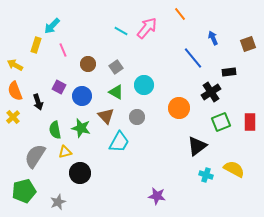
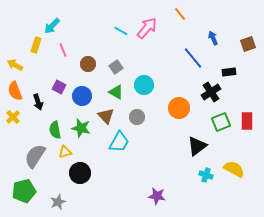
red rectangle: moved 3 px left, 1 px up
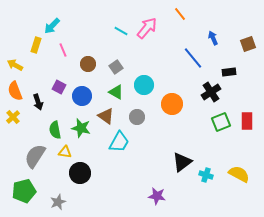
orange circle: moved 7 px left, 4 px up
brown triangle: rotated 12 degrees counterclockwise
black triangle: moved 15 px left, 16 px down
yellow triangle: rotated 24 degrees clockwise
yellow semicircle: moved 5 px right, 5 px down
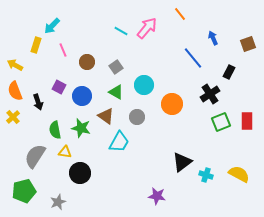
brown circle: moved 1 px left, 2 px up
black rectangle: rotated 56 degrees counterclockwise
black cross: moved 1 px left, 2 px down
